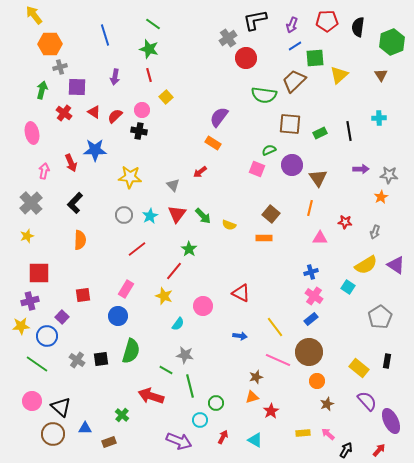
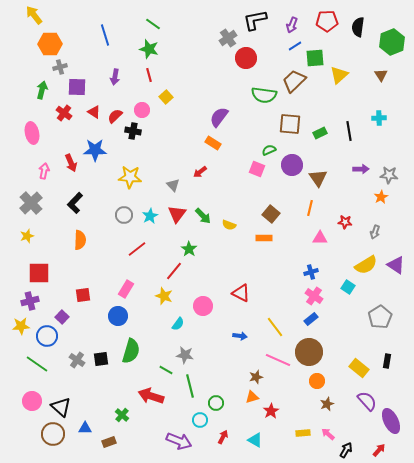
black cross at (139, 131): moved 6 px left
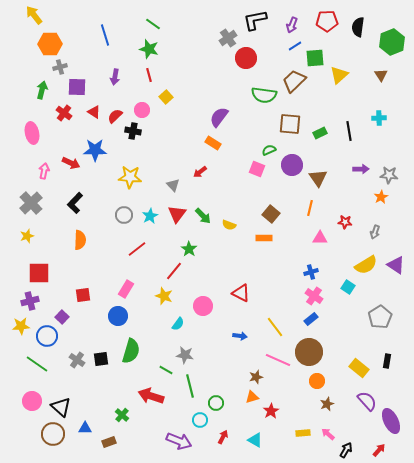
red arrow at (71, 163): rotated 42 degrees counterclockwise
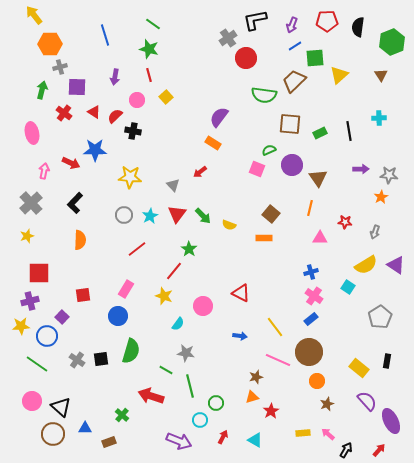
pink circle at (142, 110): moved 5 px left, 10 px up
gray star at (185, 355): moved 1 px right, 2 px up
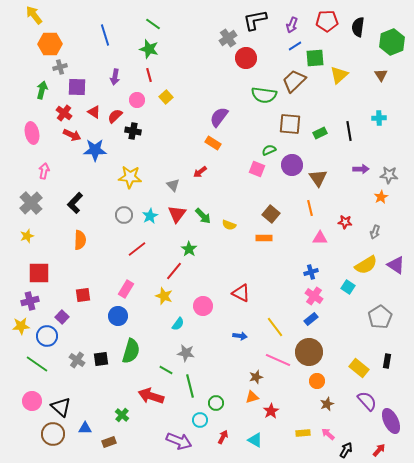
red arrow at (71, 163): moved 1 px right, 28 px up
orange line at (310, 208): rotated 28 degrees counterclockwise
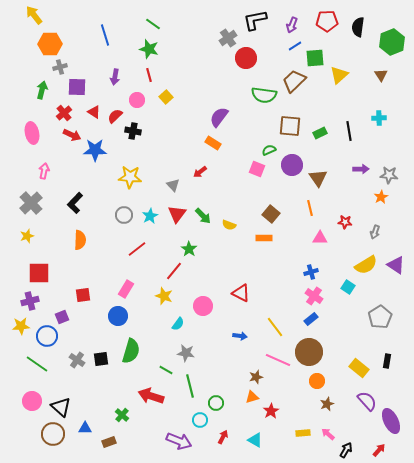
red cross at (64, 113): rotated 14 degrees clockwise
brown square at (290, 124): moved 2 px down
purple square at (62, 317): rotated 24 degrees clockwise
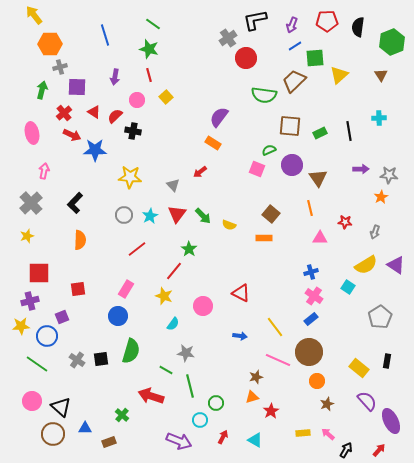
red square at (83, 295): moved 5 px left, 6 px up
cyan semicircle at (178, 324): moved 5 px left
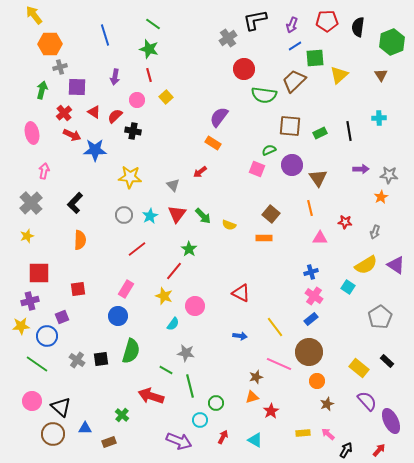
red circle at (246, 58): moved 2 px left, 11 px down
pink circle at (203, 306): moved 8 px left
pink line at (278, 360): moved 1 px right, 4 px down
black rectangle at (387, 361): rotated 56 degrees counterclockwise
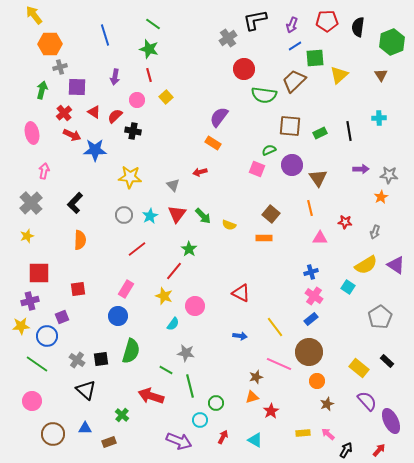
red arrow at (200, 172): rotated 24 degrees clockwise
black triangle at (61, 407): moved 25 px right, 17 px up
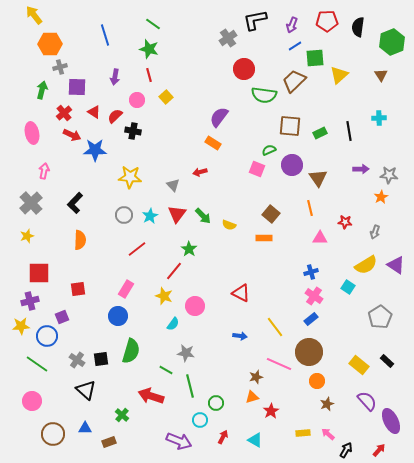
yellow rectangle at (359, 368): moved 3 px up
